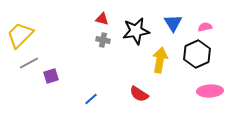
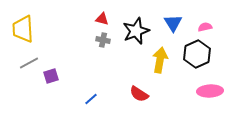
black star: rotated 12 degrees counterclockwise
yellow trapezoid: moved 3 px right, 6 px up; rotated 48 degrees counterclockwise
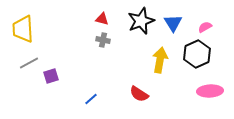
pink semicircle: rotated 16 degrees counterclockwise
black star: moved 5 px right, 10 px up
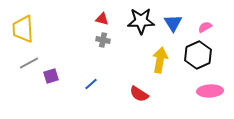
black star: rotated 20 degrees clockwise
black hexagon: moved 1 px right, 1 px down
blue line: moved 15 px up
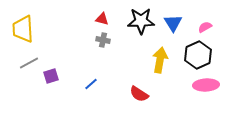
pink ellipse: moved 4 px left, 6 px up
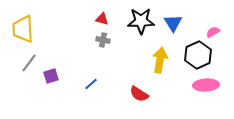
pink semicircle: moved 8 px right, 5 px down
gray line: rotated 24 degrees counterclockwise
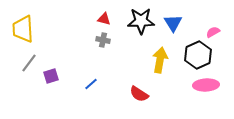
red triangle: moved 2 px right
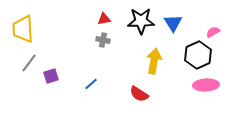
red triangle: rotated 24 degrees counterclockwise
yellow arrow: moved 6 px left, 1 px down
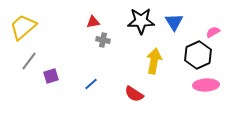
red triangle: moved 11 px left, 3 px down
blue triangle: moved 1 px right, 1 px up
yellow trapezoid: moved 2 px up; rotated 52 degrees clockwise
gray line: moved 2 px up
red semicircle: moved 5 px left
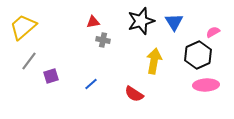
black star: rotated 16 degrees counterclockwise
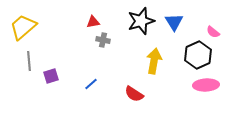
pink semicircle: rotated 112 degrees counterclockwise
gray line: rotated 42 degrees counterclockwise
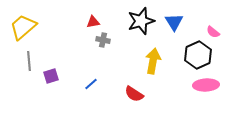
yellow arrow: moved 1 px left
